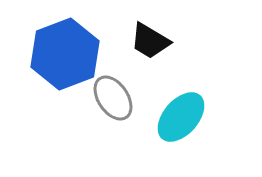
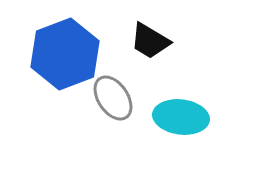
cyan ellipse: rotated 56 degrees clockwise
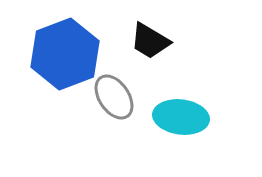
gray ellipse: moved 1 px right, 1 px up
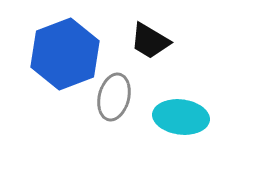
gray ellipse: rotated 48 degrees clockwise
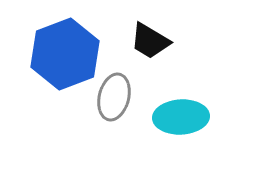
cyan ellipse: rotated 10 degrees counterclockwise
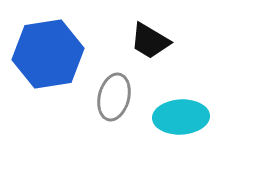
blue hexagon: moved 17 px left; rotated 12 degrees clockwise
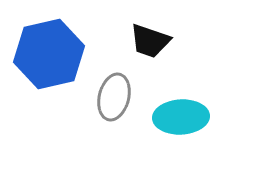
black trapezoid: rotated 12 degrees counterclockwise
blue hexagon: moved 1 px right; rotated 4 degrees counterclockwise
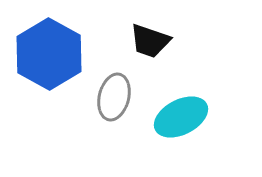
blue hexagon: rotated 18 degrees counterclockwise
cyan ellipse: rotated 24 degrees counterclockwise
